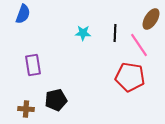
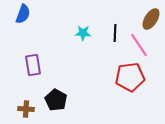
red pentagon: rotated 16 degrees counterclockwise
black pentagon: rotated 30 degrees counterclockwise
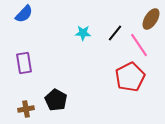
blue semicircle: moved 1 px right; rotated 24 degrees clockwise
black line: rotated 36 degrees clockwise
purple rectangle: moved 9 px left, 2 px up
red pentagon: rotated 20 degrees counterclockwise
brown cross: rotated 14 degrees counterclockwise
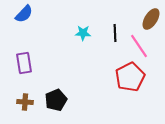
black line: rotated 42 degrees counterclockwise
pink line: moved 1 px down
black pentagon: rotated 20 degrees clockwise
brown cross: moved 1 px left, 7 px up; rotated 14 degrees clockwise
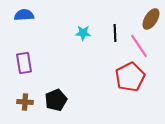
blue semicircle: moved 1 px down; rotated 138 degrees counterclockwise
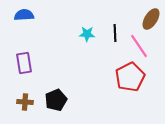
cyan star: moved 4 px right, 1 px down
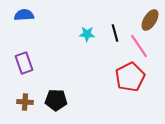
brown ellipse: moved 1 px left, 1 px down
black line: rotated 12 degrees counterclockwise
purple rectangle: rotated 10 degrees counterclockwise
black pentagon: rotated 25 degrees clockwise
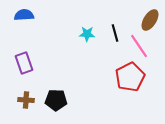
brown cross: moved 1 px right, 2 px up
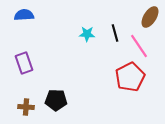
brown ellipse: moved 3 px up
brown cross: moved 7 px down
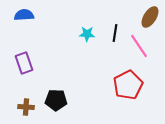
black line: rotated 24 degrees clockwise
red pentagon: moved 2 px left, 8 px down
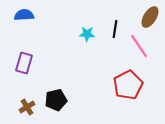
black line: moved 4 px up
purple rectangle: rotated 35 degrees clockwise
black pentagon: rotated 15 degrees counterclockwise
brown cross: moved 1 px right; rotated 35 degrees counterclockwise
